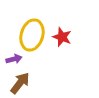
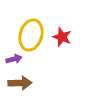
yellow ellipse: moved 1 px left
brown arrow: rotated 50 degrees clockwise
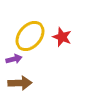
yellow ellipse: moved 1 px left, 1 px down; rotated 24 degrees clockwise
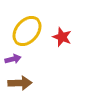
yellow ellipse: moved 3 px left, 5 px up
purple arrow: moved 1 px left
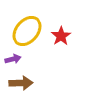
red star: moved 1 px left, 1 px up; rotated 18 degrees clockwise
brown arrow: moved 1 px right
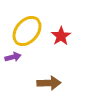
purple arrow: moved 2 px up
brown arrow: moved 28 px right
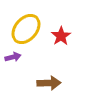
yellow ellipse: moved 1 px left, 2 px up
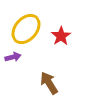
brown arrow: rotated 120 degrees counterclockwise
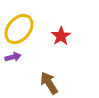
yellow ellipse: moved 7 px left
